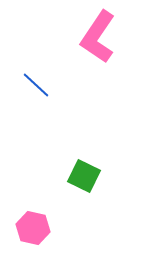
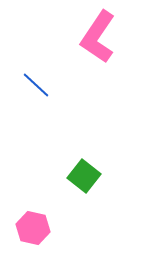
green square: rotated 12 degrees clockwise
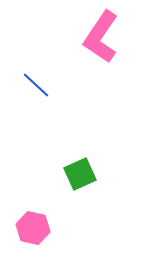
pink L-shape: moved 3 px right
green square: moved 4 px left, 2 px up; rotated 28 degrees clockwise
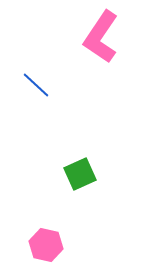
pink hexagon: moved 13 px right, 17 px down
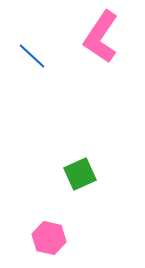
blue line: moved 4 px left, 29 px up
pink hexagon: moved 3 px right, 7 px up
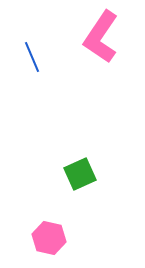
blue line: moved 1 px down; rotated 24 degrees clockwise
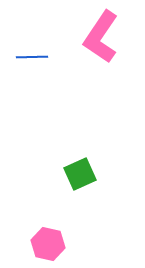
blue line: rotated 68 degrees counterclockwise
pink hexagon: moved 1 px left, 6 px down
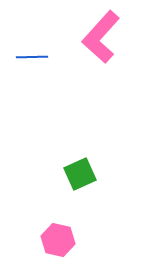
pink L-shape: rotated 8 degrees clockwise
pink hexagon: moved 10 px right, 4 px up
